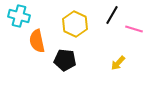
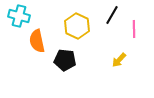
yellow hexagon: moved 2 px right, 2 px down
pink line: rotated 72 degrees clockwise
yellow arrow: moved 1 px right, 3 px up
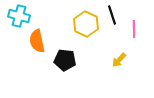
black line: rotated 48 degrees counterclockwise
yellow hexagon: moved 9 px right, 2 px up
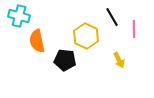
black line: moved 2 px down; rotated 12 degrees counterclockwise
yellow hexagon: moved 12 px down
yellow arrow: rotated 70 degrees counterclockwise
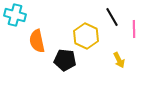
cyan cross: moved 4 px left, 1 px up
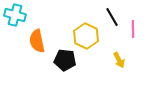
pink line: moved 1 px left
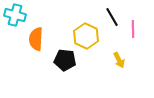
orange semicircle: moved 1 px left, 2 px up; rotated 15 degrees clockwise
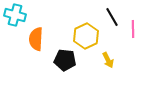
yellow hexagon: rotated 10 degrees clockwise
yellow arrow: moved 11 px left
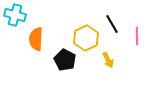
black line: moved 7 px down
pink line: moved 4 px right, 7 px down
yellow hexagon: moved 2 px down
black pentagon: rotated 20 degrees clockwise
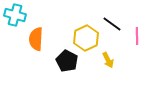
black line: rotated 24 degrees counterclockwise
black pentagon: moved 2 px right, 1 px down
